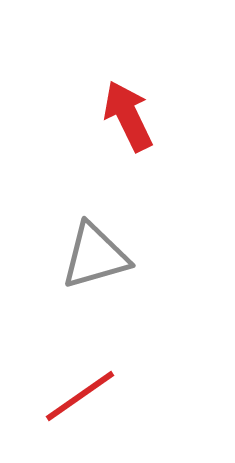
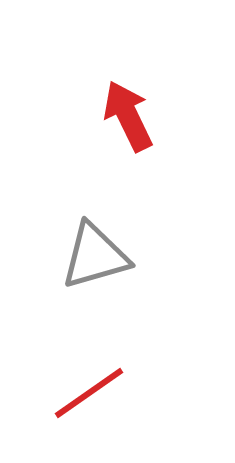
red line: moved 9 px right, 3 px up
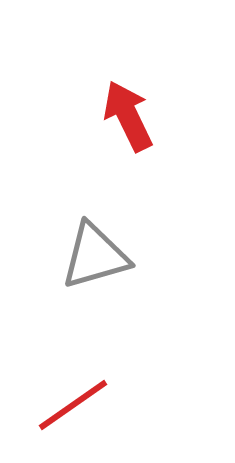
red line: moved 16 px left, 12 px down
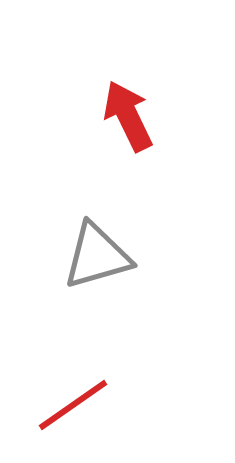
gray triangle: moved 2 px right
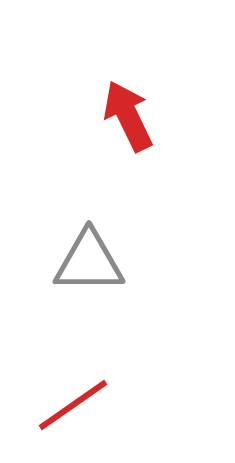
gray triangle: moved 8 px left, 6 px down; rotated 16 degrees clockwise
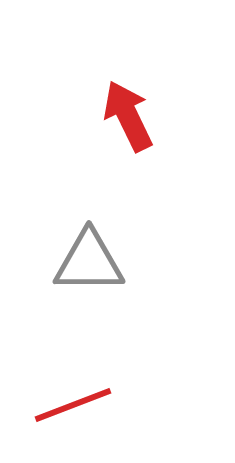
red line: rotated 14 degrees clockwise
